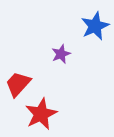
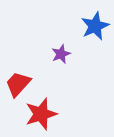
red star: rotated 8 degrees clockwise
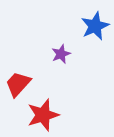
red star: moved 2 px right, 1 px down
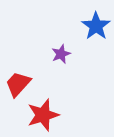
blue star: moved 1 px right; rotated 12 degrees counterclockwise
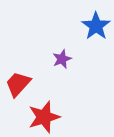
purple star: moved 1 px right, 5 px down
red star: moved 1 px right, 2 px down
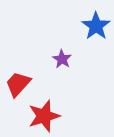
purple star: rotated 18 degrees counterclockwise
red star: moved 1 px up
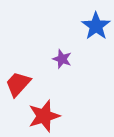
purple star: rotated 12 degrees counterclockwise
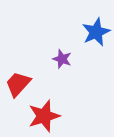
blue star: moved 6 px down; rotated 12 degrees clockwise
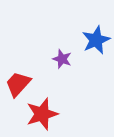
blue star: moved 8 px down
red star: moved 2 px left, 2 px up
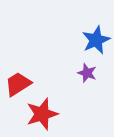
purple star: moved 25 px right, 14 px down
red trapezoid: rotated 16 degrees clockwise
